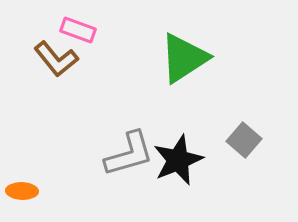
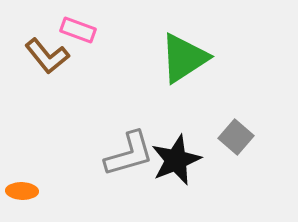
brown L-shape: moved 9 px left, 3 px up
gray square: moved 8 px left, 3 px up
black star: moved 2 px left
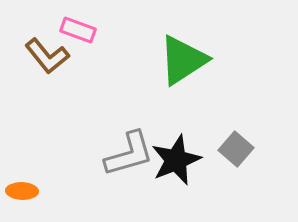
green triangle: moved 1 px left, 2 px down
gray square: moved 12 px down
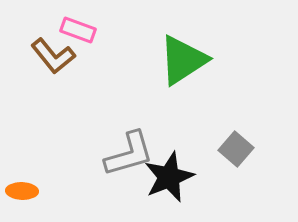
brown L-shape: moved 6 px right
black star: moved 7 px left, 17 px down
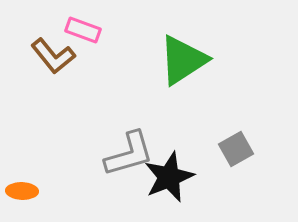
pink rectangle: moved 5 px right
gray square: rotated 20 degrees clockwise
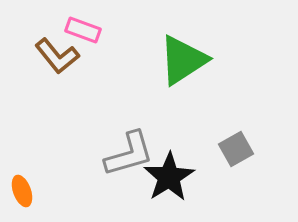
brown L-shape: moved 4 px right
black star: rotated 9 degrees counterclockwise
orange ellipse: rotated 68 degrees clockwise
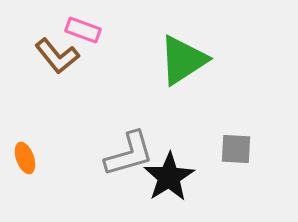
gray square: rotated 32 degrees clockwise
orange ellipse: moved 3 px right, 33 px up
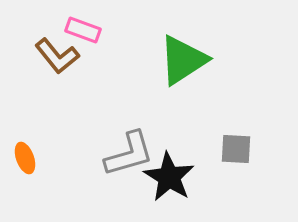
black star: rotated 9 degrees counterclockwise
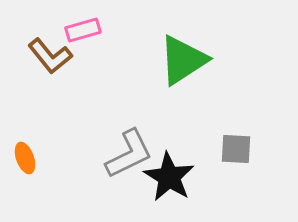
pink rectangle: rotated 36 degrees counterclockwise
brown L-shape: moved 7 px left
gray L-shape: rotated 10 degrees counterclockwise
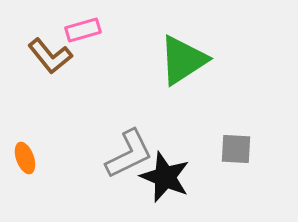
black star: moved 4 px left; rotated 9 degrees counterclockwise
